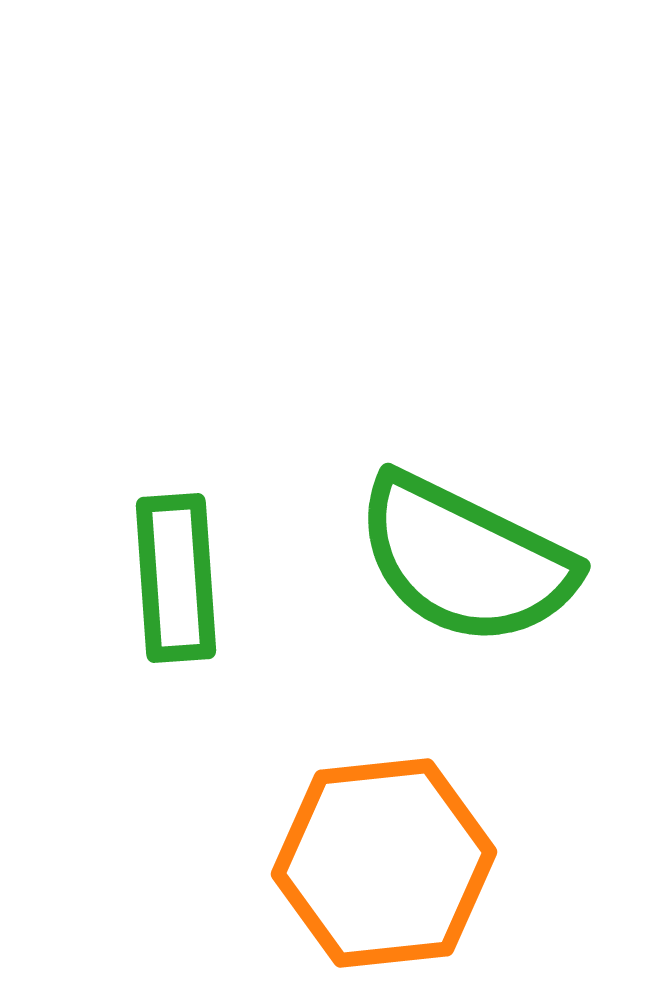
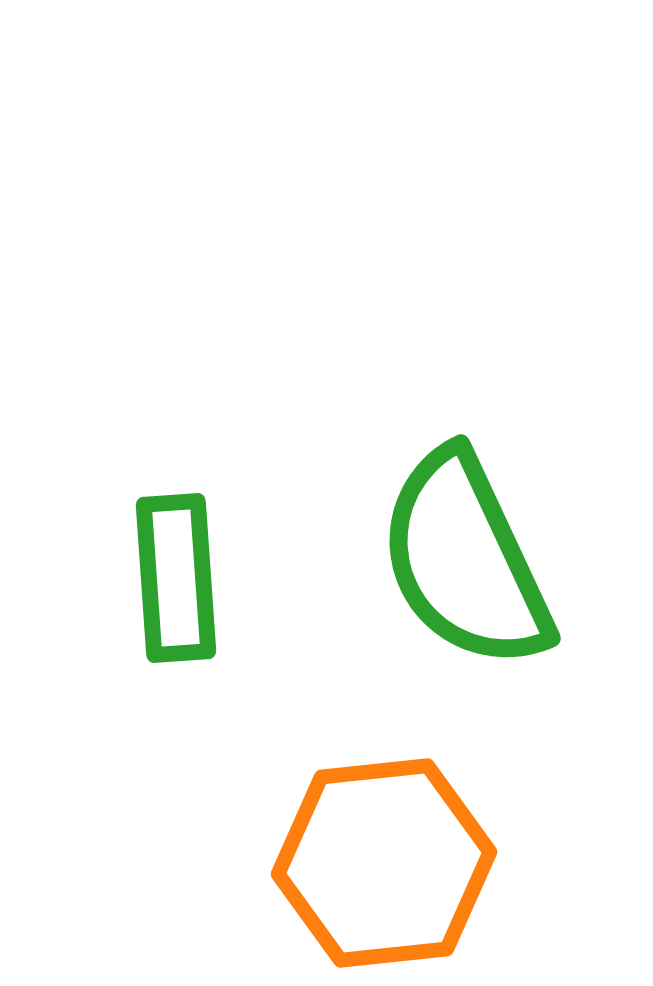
green semicircle: rotated 39 degrees clockwise
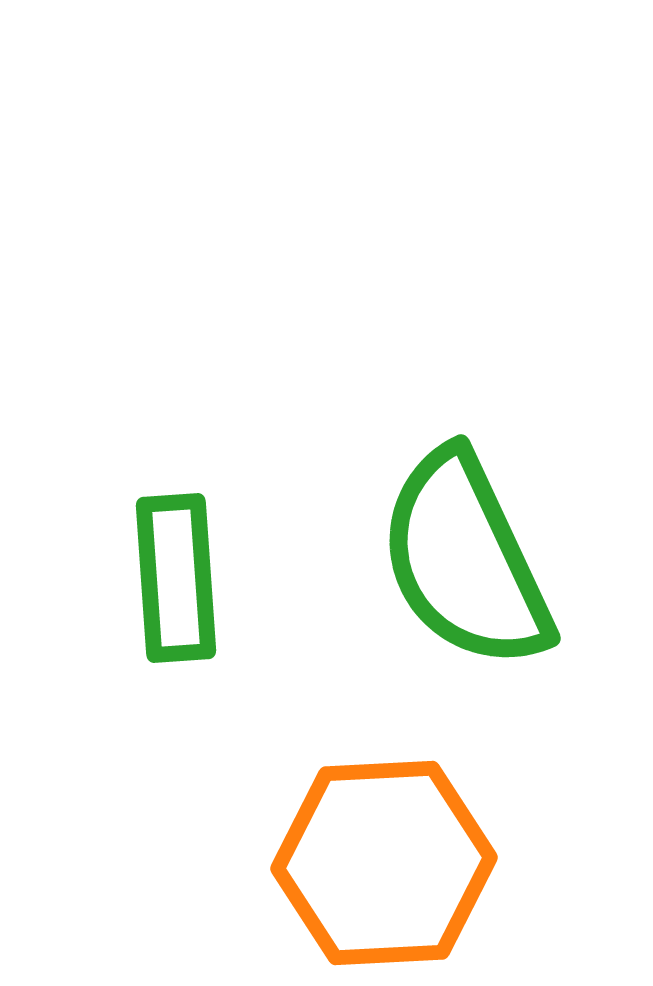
orange hexagon: rotated 3 degrees clockwise
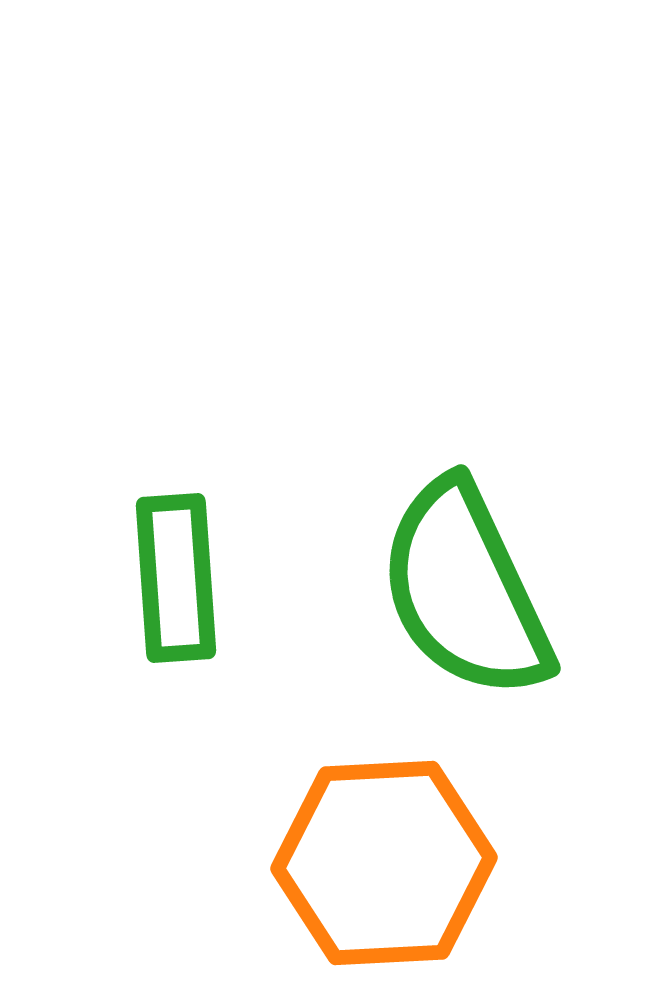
green semicircle: moved 30 px down
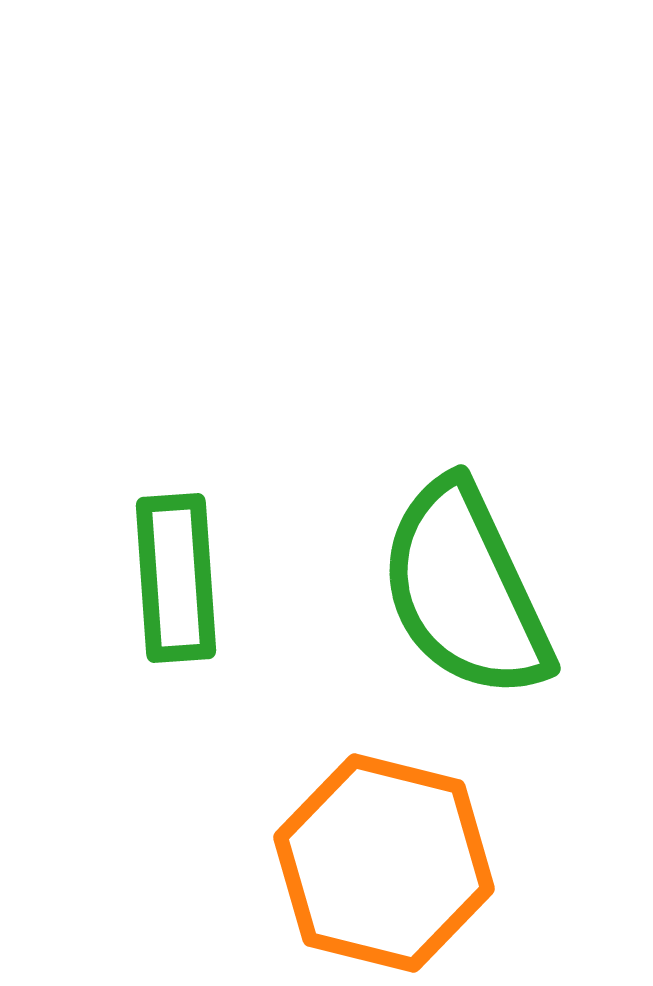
orange hexagon: rotated 17 degrees clockwise
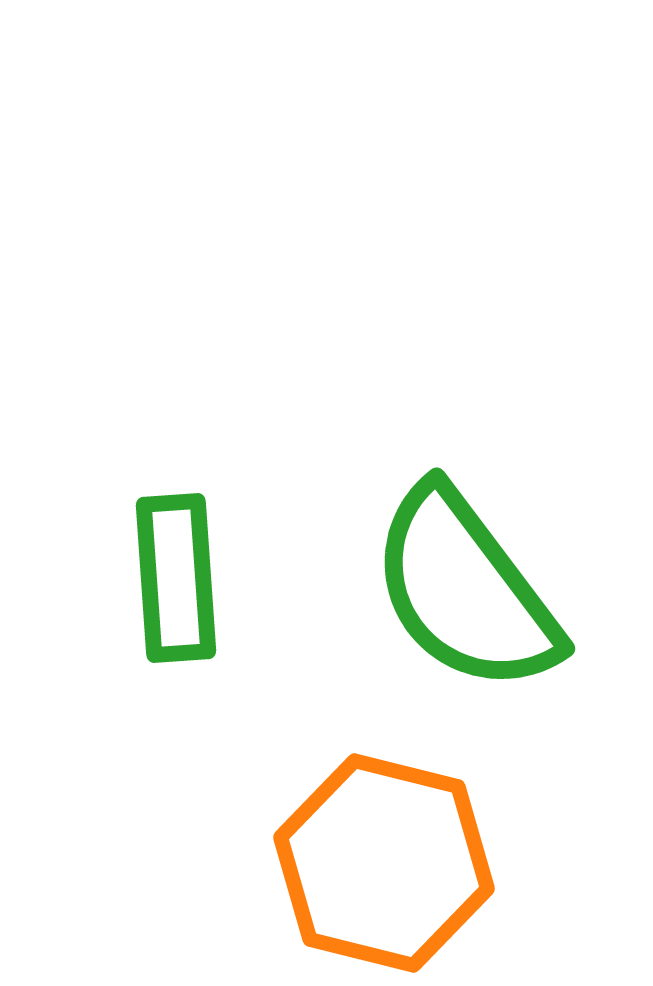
green semicircle: rotated 12 degrees counterclockwise
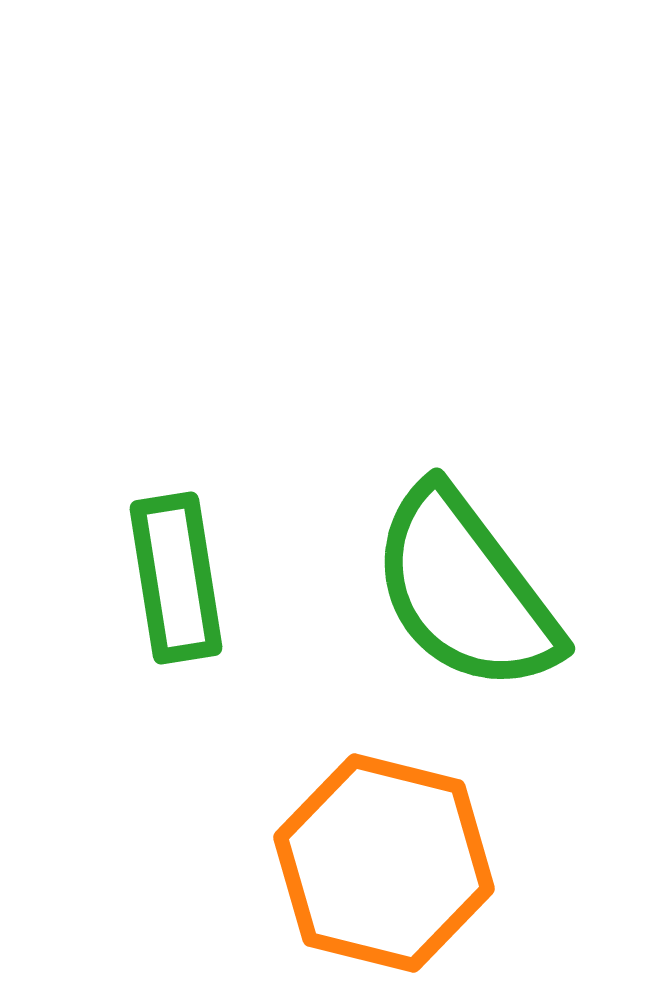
green rectangle: rotated 5 degrees counterclockwise
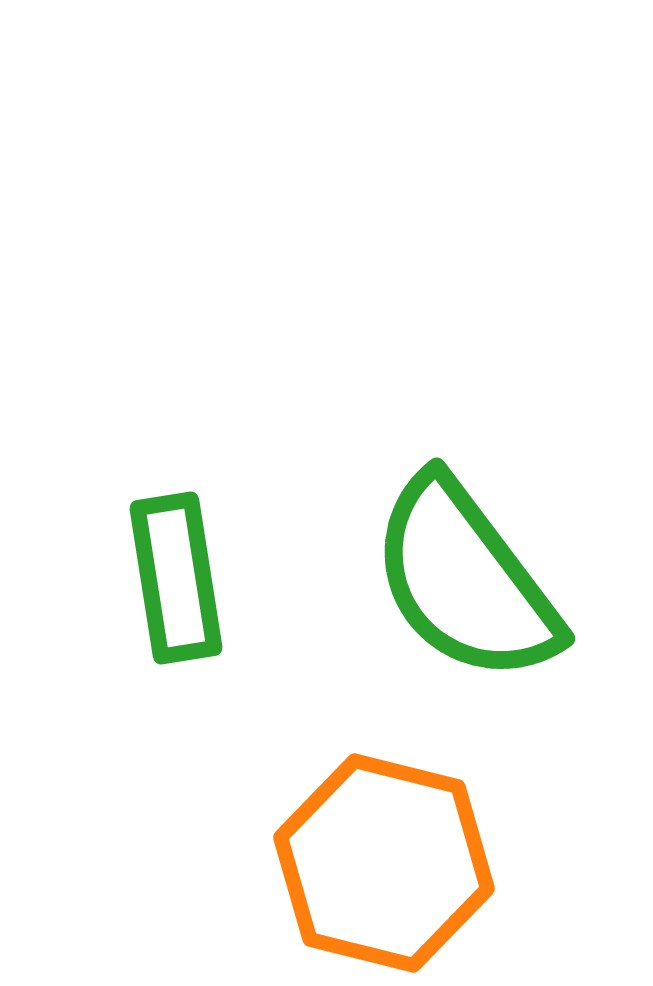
green semicircle: moved 10 px up
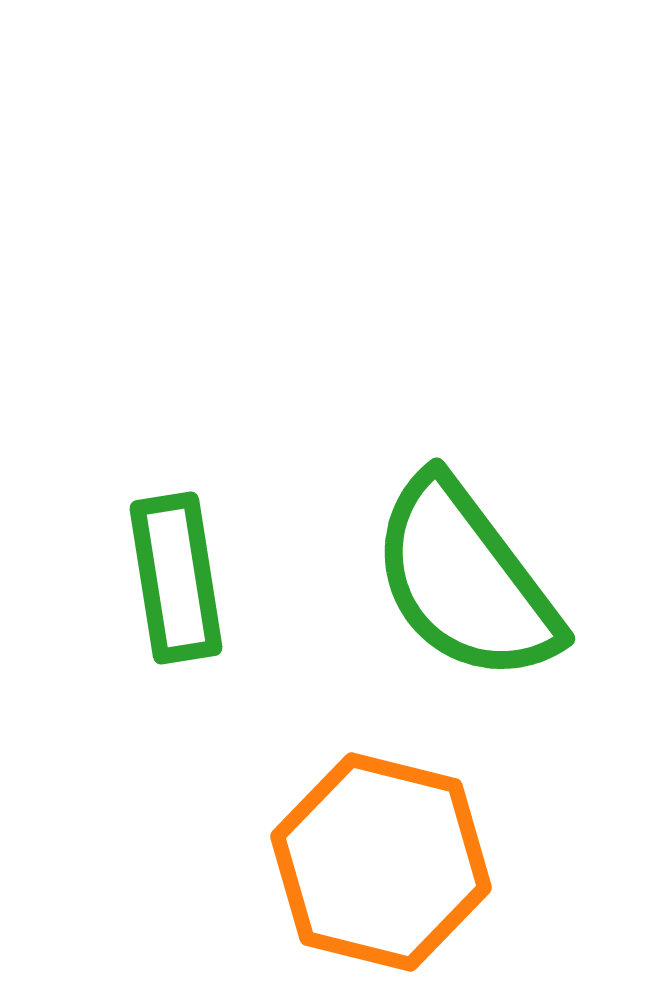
orange hexagon: moved 3 px left, 1 px up
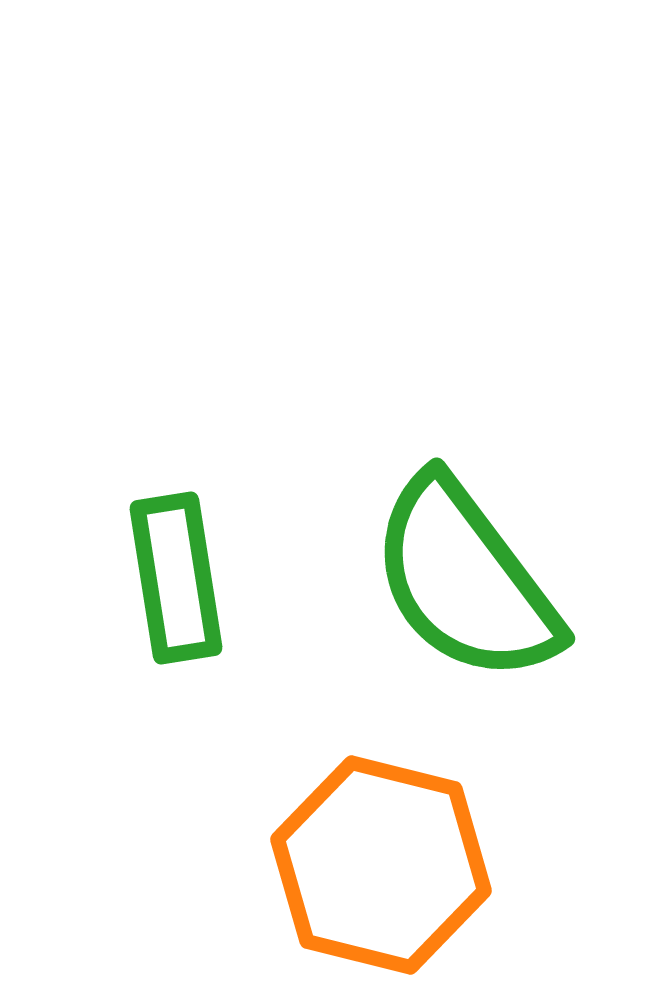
orange hexagon: moved 3 px down
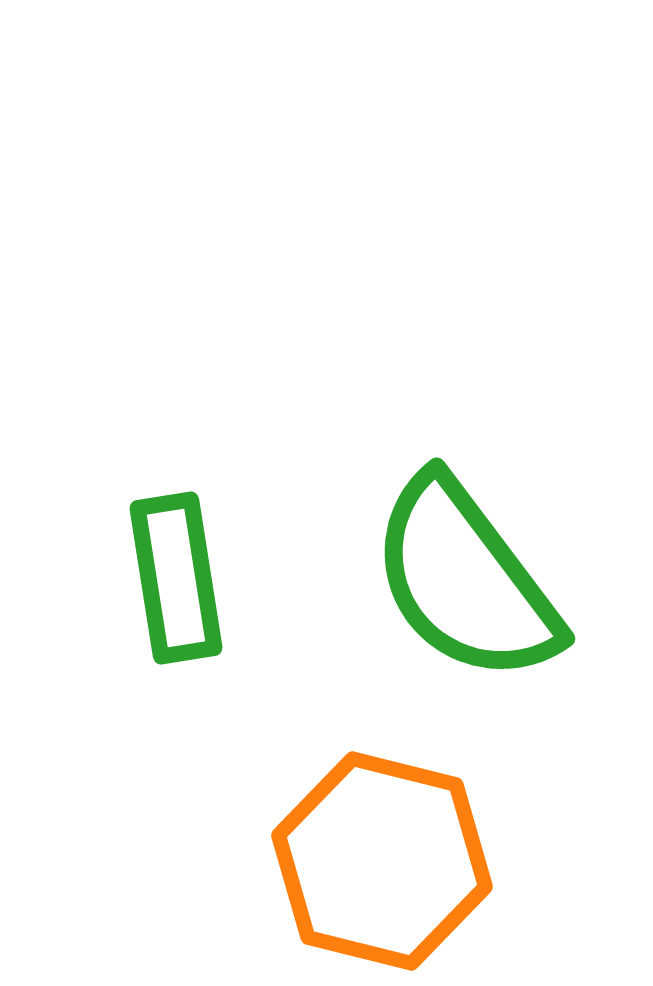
orange hexagon: moved 1 px right, 4 px up
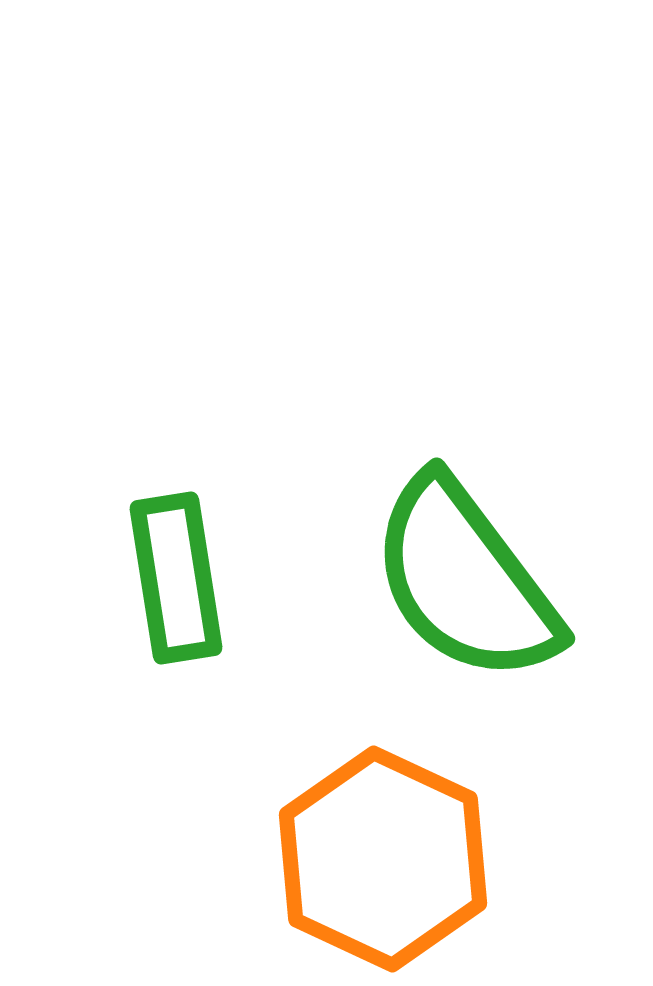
orange hexagon: moved 1 px right, 2 px up; rotated 11 degrees clockwise
